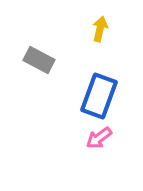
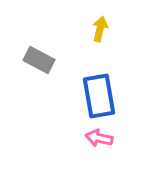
blue rectangle: rotated 30 degrees counterclockwise
pink arrow: rotated 48 degrees clockwise
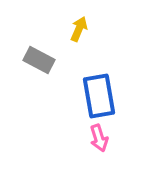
yellow arrow: moved 21 px left; rotated 10 degrees clockwise
pink arrow: rotated 120 degrees counterclockwise
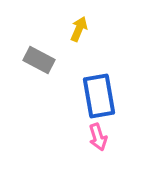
pink arrow: moved 1 px left, 1 px up
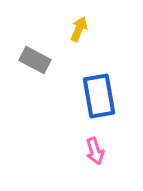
gray rectangle: moved 4 px left
pink arrow: moved 3 px left, 14 px down
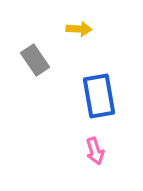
yellow arrow: rotated 70 degrees clockwise
gray rectangle: rotated 28 degrees clockwise
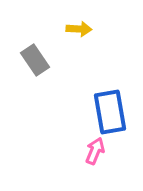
blue rectangle: moved 11 px right, 16 px down
pink arrow: rotated 140 degrees counterclockwise
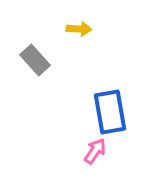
gray rectangle: rotated 8 degrees counterclockwise
pink arrow: rotated 12 degrees clockwise
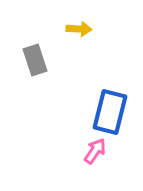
gray rectangle: rotated 24 degrees clockwise
blue rectangle: rotated 24 degrees clockwise
